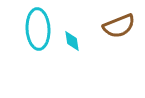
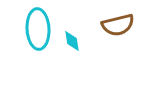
brown semicircle: moved 1 px left, 1 px up; rotated 8 degrees clockwise
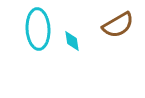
brown semicircle: rotated 16 degrees counterclockwise
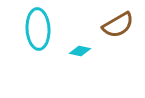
cyan diamond: moved 8 px right, 10 px down; rotated 70 degrees counterclockwise
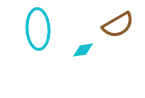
cyan diamond: moved 3 px right, 1 px up; rotated 20 degrees counterclockwise
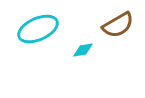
cyan ellipse: rotated 69 degrees clockwise
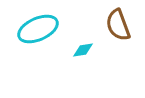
brown semicircle: rotated 100 degrees clockwise
